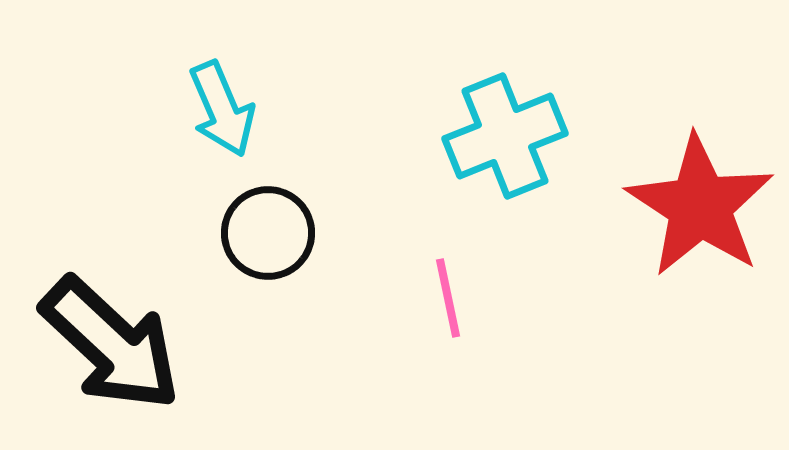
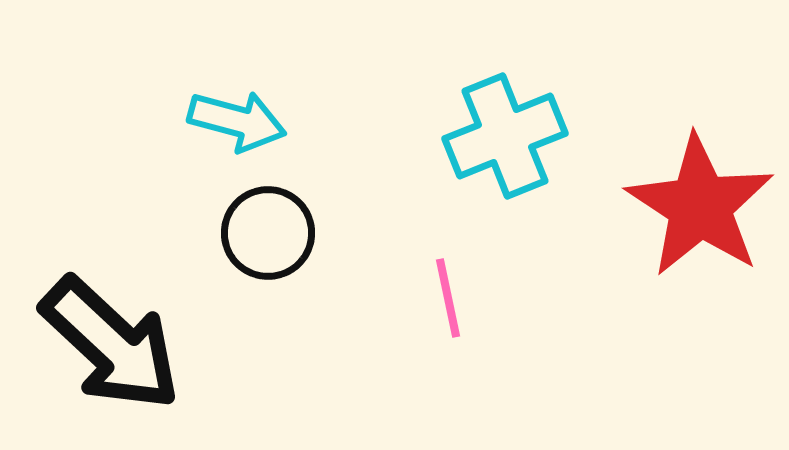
cyan arrow: moved 15 px right, 12 px down; rotated 52 degrees counterclockwise
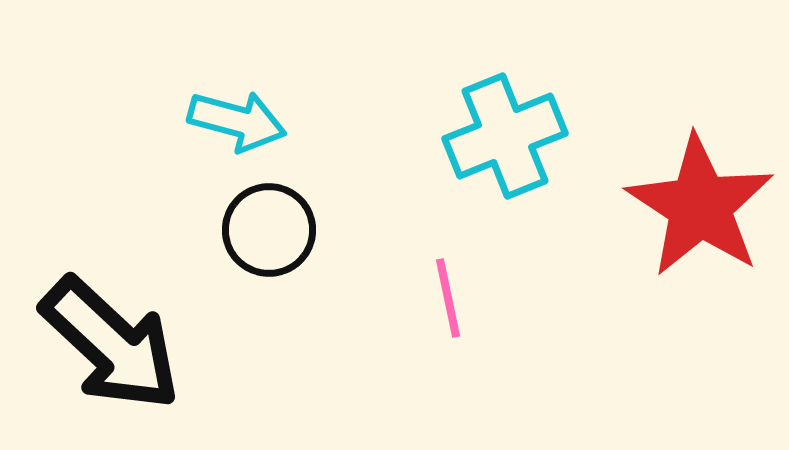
black circle: moved 1 px right, 3 px up
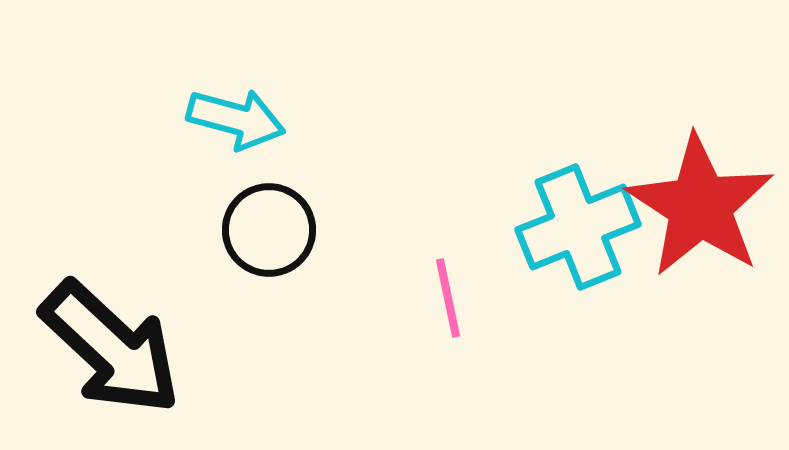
cyan arrow: moved 1 px left, 2 px up
cyan cross: moved 73 px right, 91 px down
black arrow: moved 4 px down
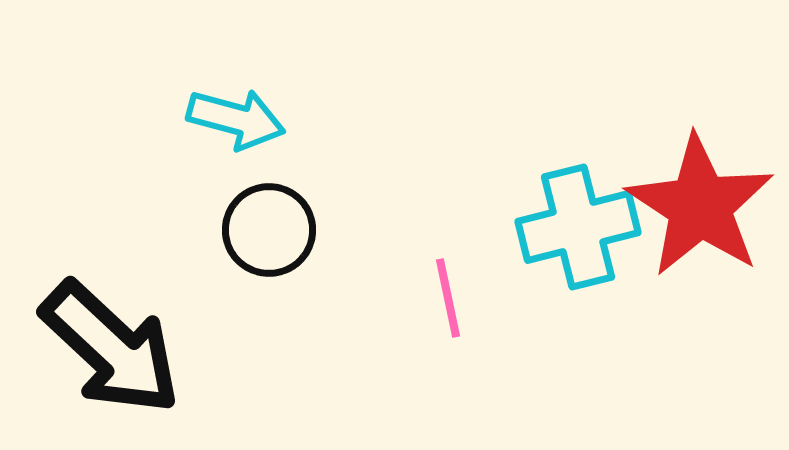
cyan cross: rotated 8 degrees clockwise
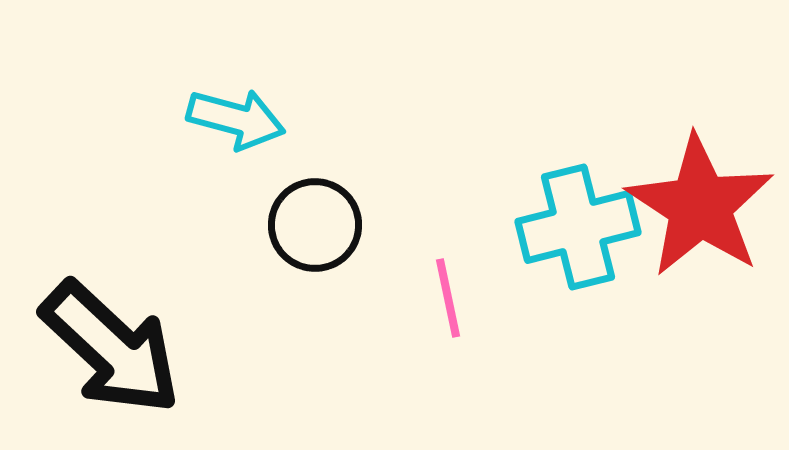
black circle: moved 46 px right, 5 px up
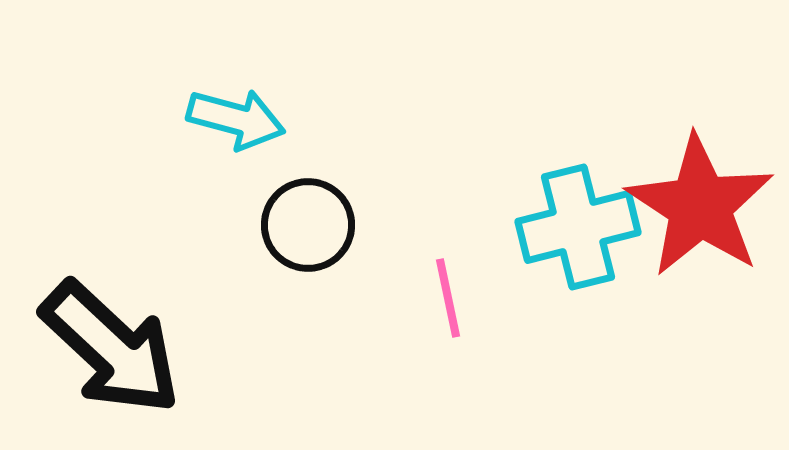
black circle: moved 7 px left
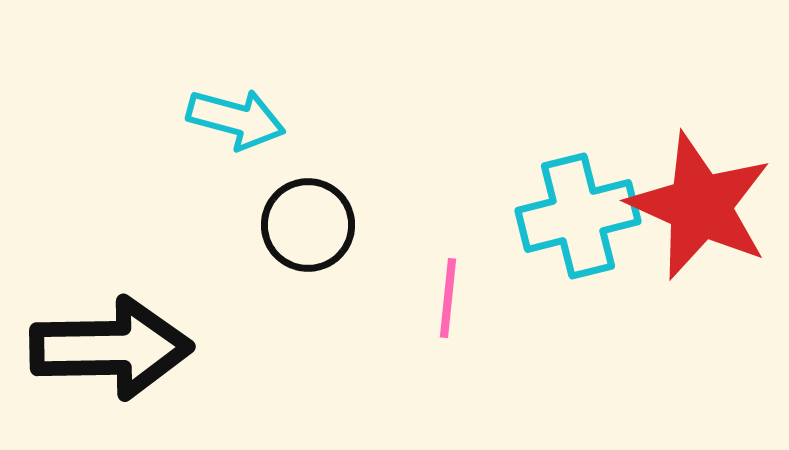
red star: rotated 9 degrees counterclockwise
cyan cross: moved 11 px up
pink line: rotated 18 degrees clockwise
black arrow: rotated 44 degrees counterclockwise
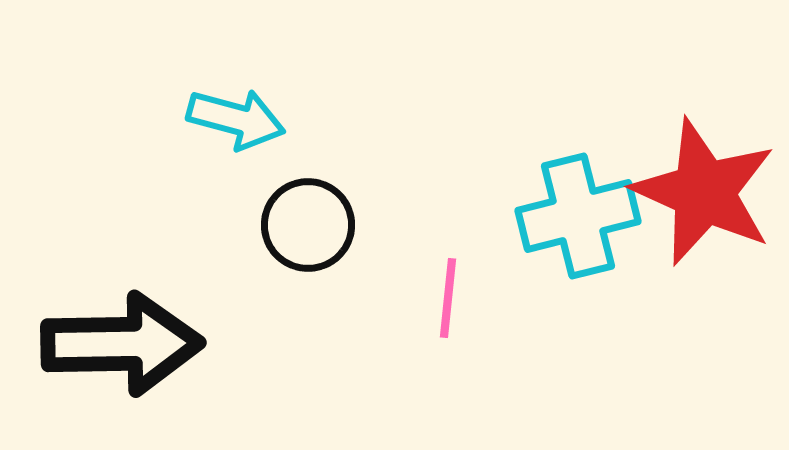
red star: moved 4 px right, 14 px up
black arrow: moved 11 px right, 4 px up
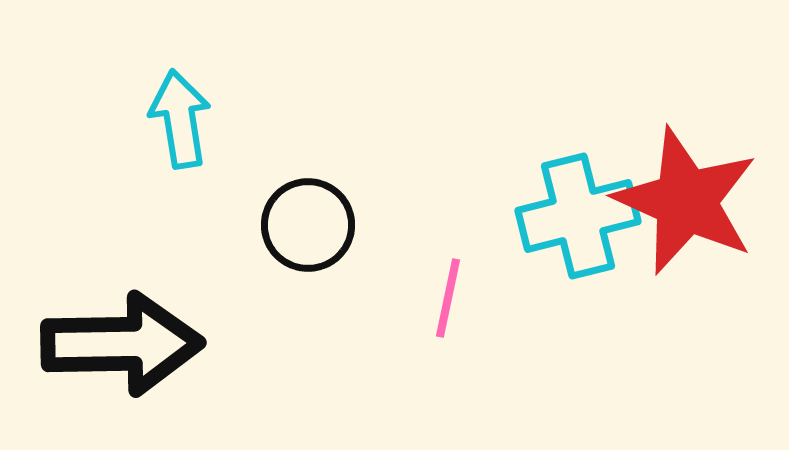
cyan arrow: moved 56 px left; rotated 114 degrees counterclockwise
red star: moved 18 px left, 9 px down
pink line: rotated 6 degrees clockwise
